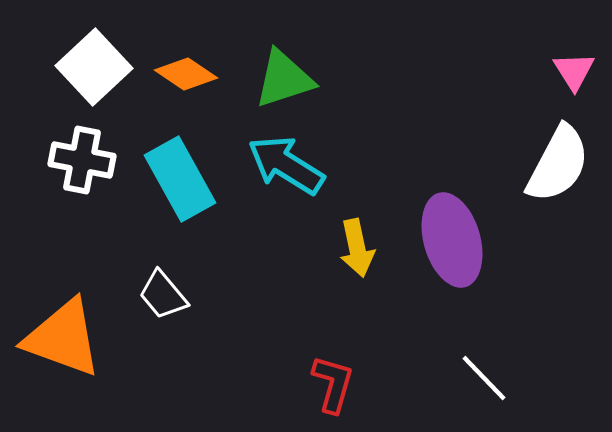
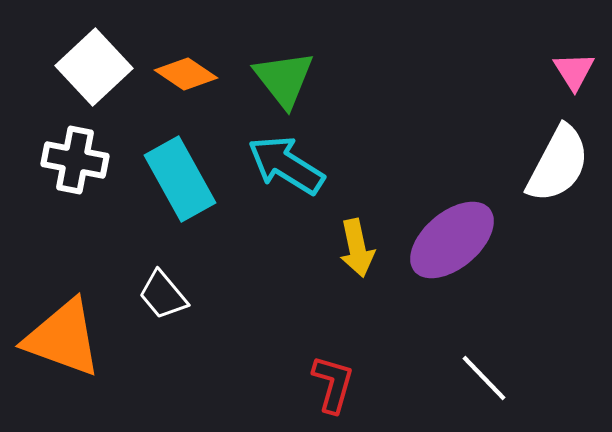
green triangle: rotated 50 degrees counterclockwise
white cross: moved 7 px left
purple ellipse: rotated 66 degrees clockwise
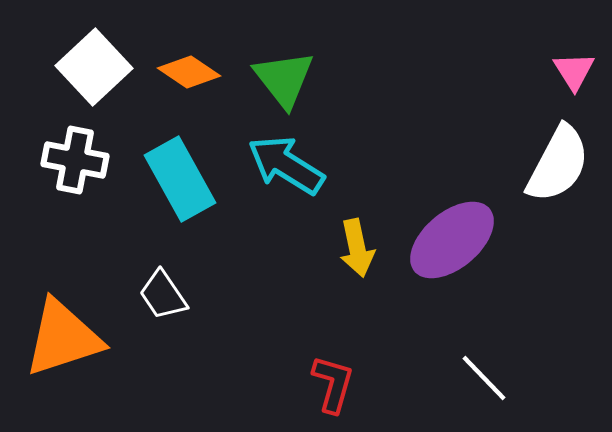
orange diamond: moved 3 px right, 2 px up
white trapezoid: rotated 6 degrees clockwise
orange triangle: rotated 38 degrees counterclockwise
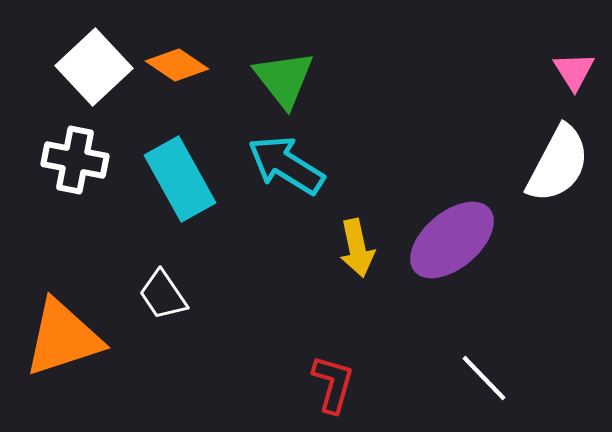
orange diamond: moved 12 px left, 7 px up
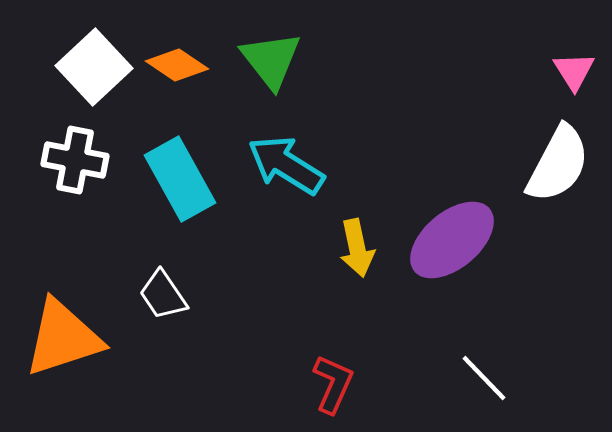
green triangle: moved 13 px left, 19 px up
red L-shape: rotated 8 degrees clockwise
